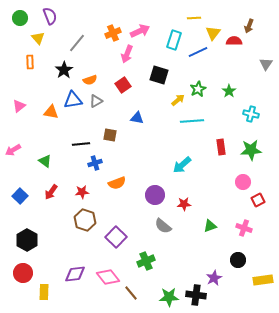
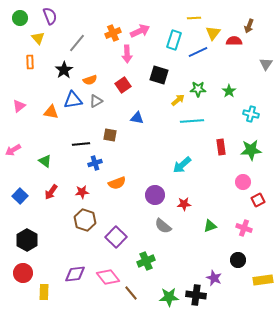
pink arrow at (127, 54): rotated 24 degrees counterclockwise
green star at (198, 89): rotated 28 degrees clockwise
purple star at (214, 278): rotated 21 degrees counterclockwise
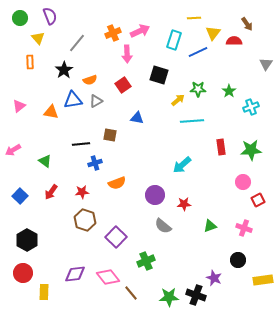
brown arrow at (249, 26): moved 2 px left, 2 px up; rotated 56 degrees counterclockwise
cyan cross at (251, 114): moved 7 px up; rotated 35 degrees counterclockwise
black cross at (196, 295): rotated 12 degrees clockwise
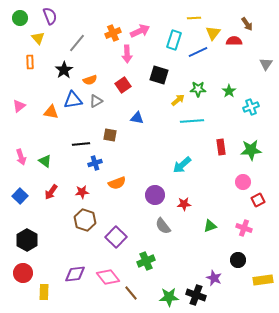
pink arrow at (13, 150): moved 8 px right, 7 px down; rotated 77 degrees counterclockwise
gray semicircle at (163, 226): rotated 12 degrees clockwise
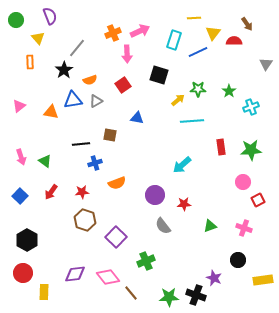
green circle at (20, 18): moved 4 px left, 2 px down
gray line at (77, 43): moved 5 px down
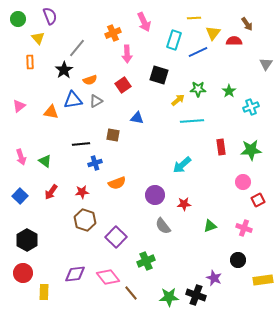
green circle at (16, 20): moved 2 px right, 1 px up
pink arrow at (140, 31): moved 4 px right, 9 px up; rotated 90 degrees clockwise
brown square at (110, 135): moved 3 px right
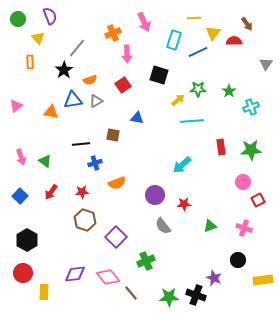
pink triangle at (19, 106): moved 3 px left
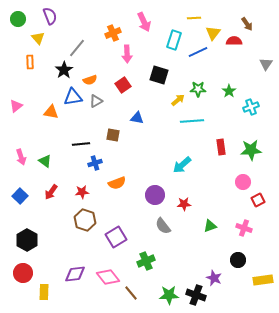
blue triangle at (73, 100): moved 3 px up
purple square at (116, 237): rotated 15 degrees clockwise
green star at (169, 297): moved 2 px up
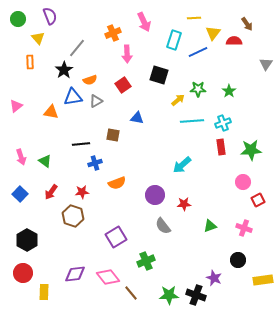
cyan cross at (251, 107): moved 28 px left, 16 px down
blue square at (20, 196): moved 2 px up
brown hexagon at (85, 220): moved 12 px left, 4 px up
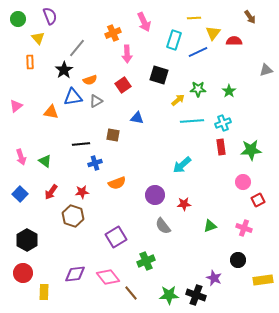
brown arrow at (247, 24): moved 3 px right, 7 px up
gray triangle at (266, 64): moved 6 px down; rotated 40 degrees clockwise
